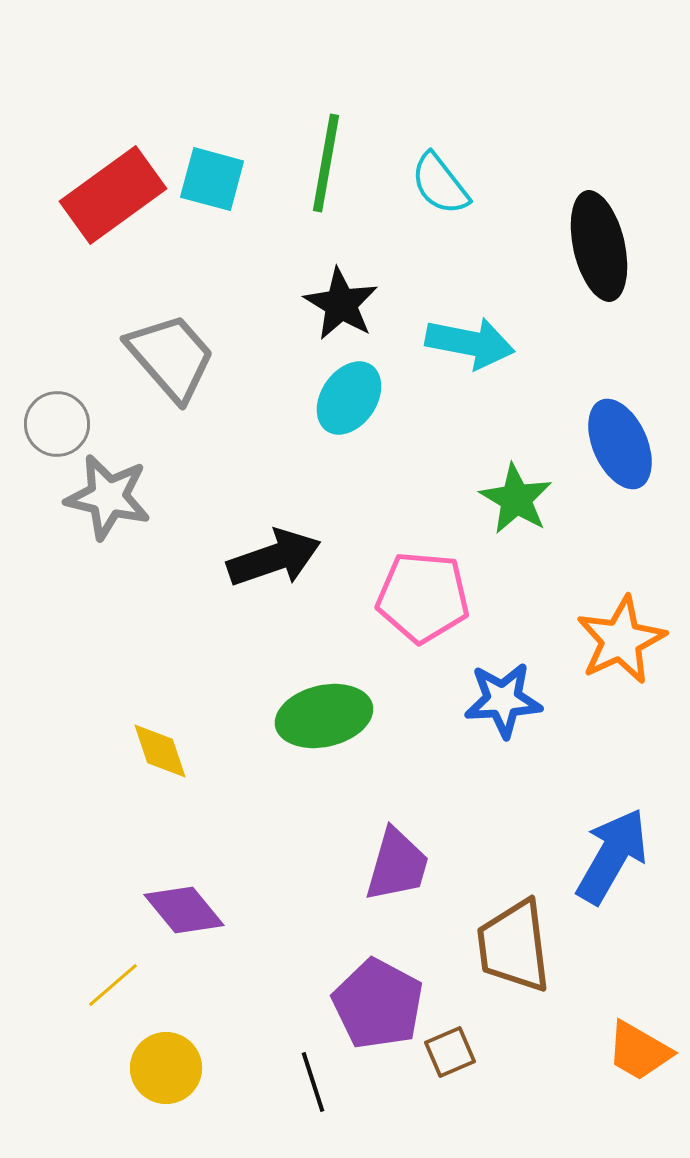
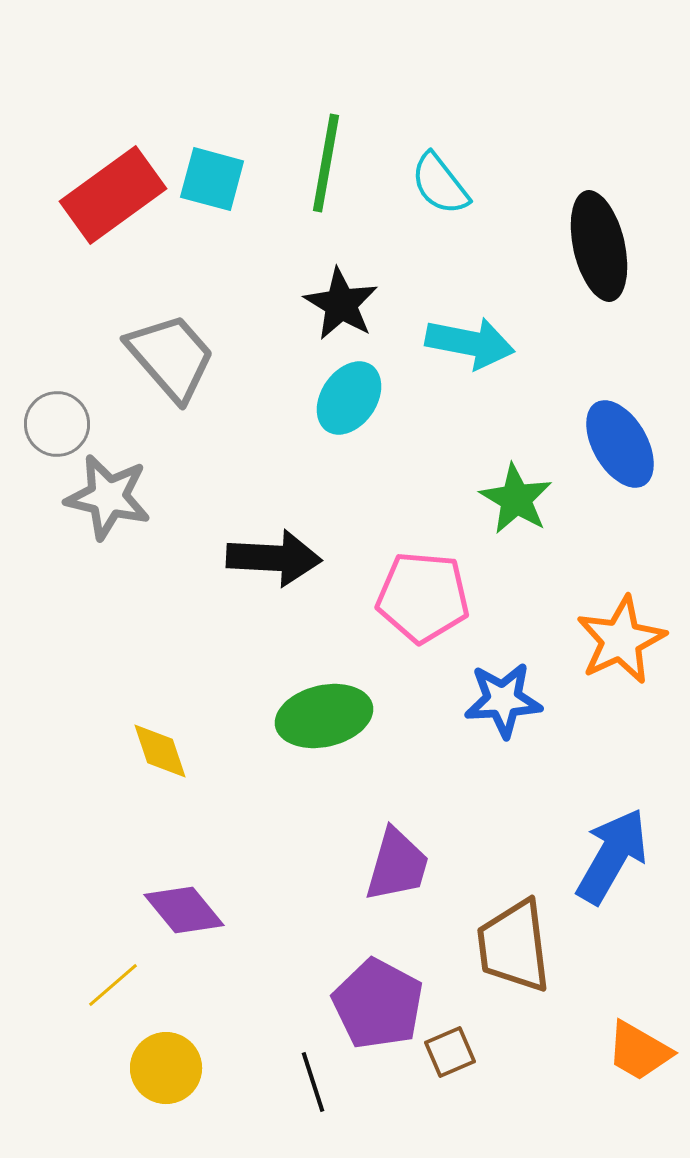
blue ellipse: rotated 6 degrees counterclockwise
black arrow: rotated 22 degrees clockwise
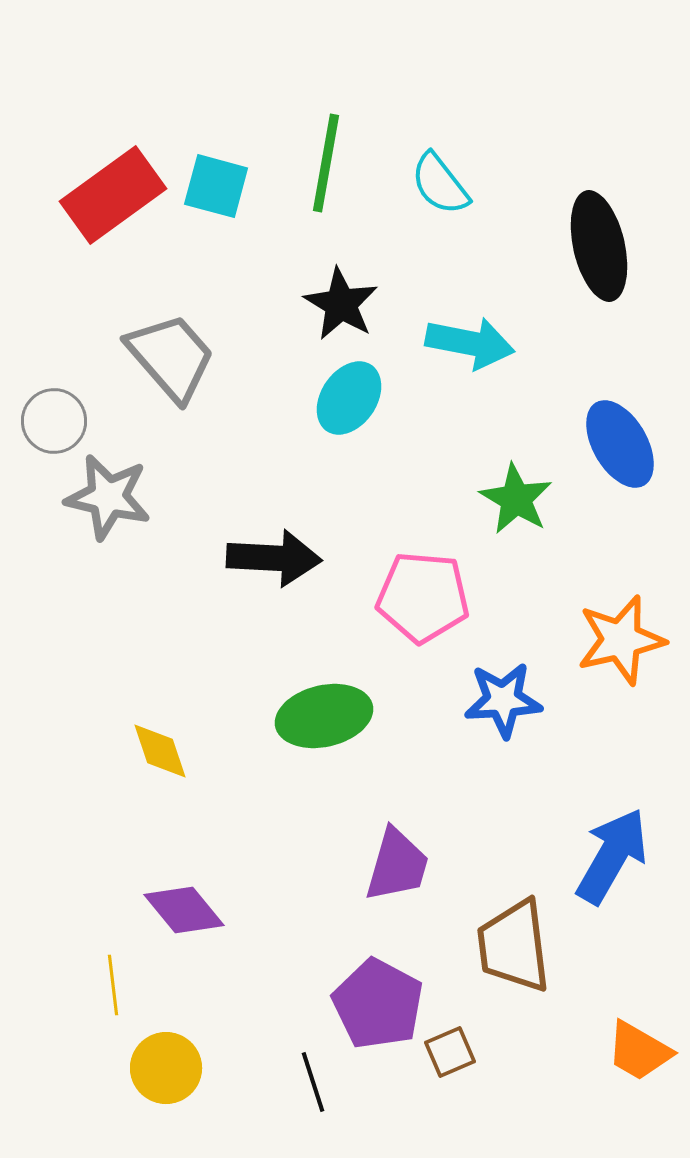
cyan square: moved 4 px right, 7 px down
gray circle: moved 3 px left, 3 px up
orange star: rotated 12 degrees clockwise
yellow line: rotated 56 degrees counterclockwise
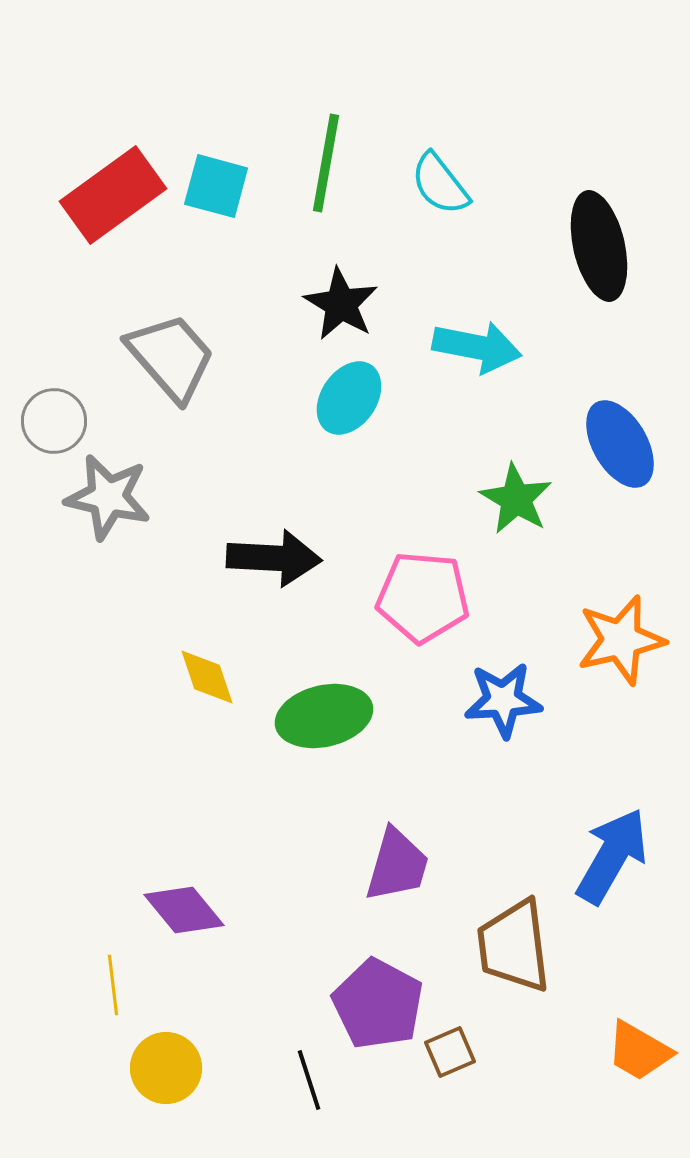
cyan arrow: moved 7 px right, 4 px down
yellow diamond: moved 47 px right, 74 px up
black line: moved 4 px left, 2 px up
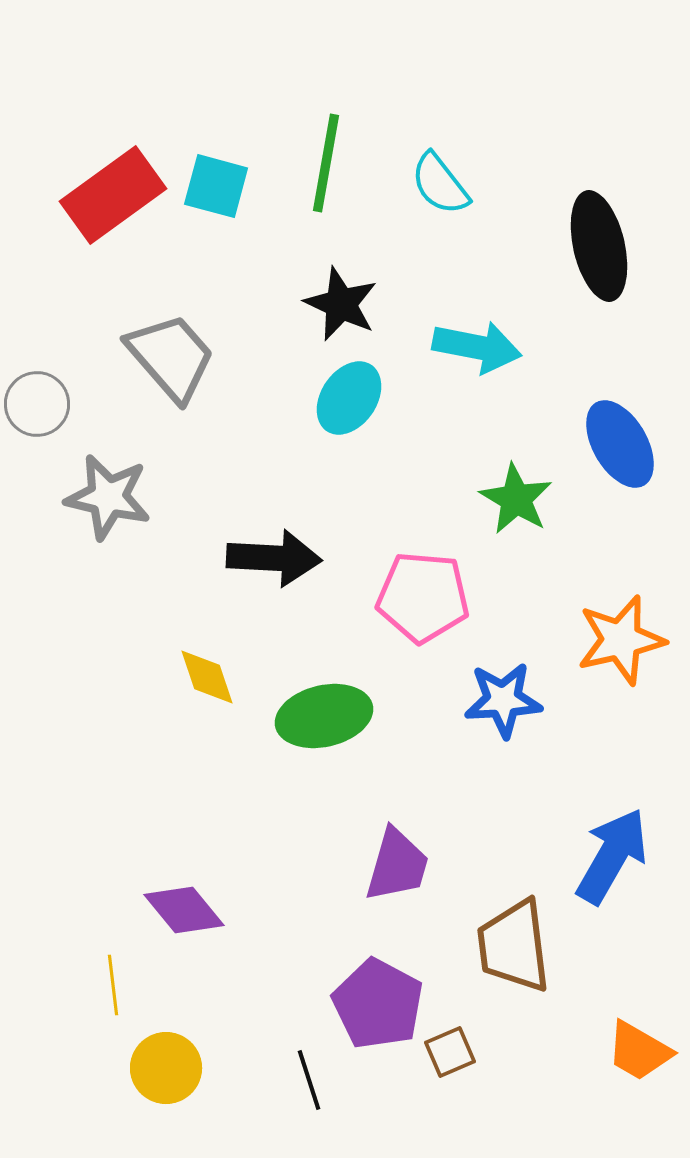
black star: rotated 6 degrees counterclockwise
gray circle: moved 17 px left, 17 px up
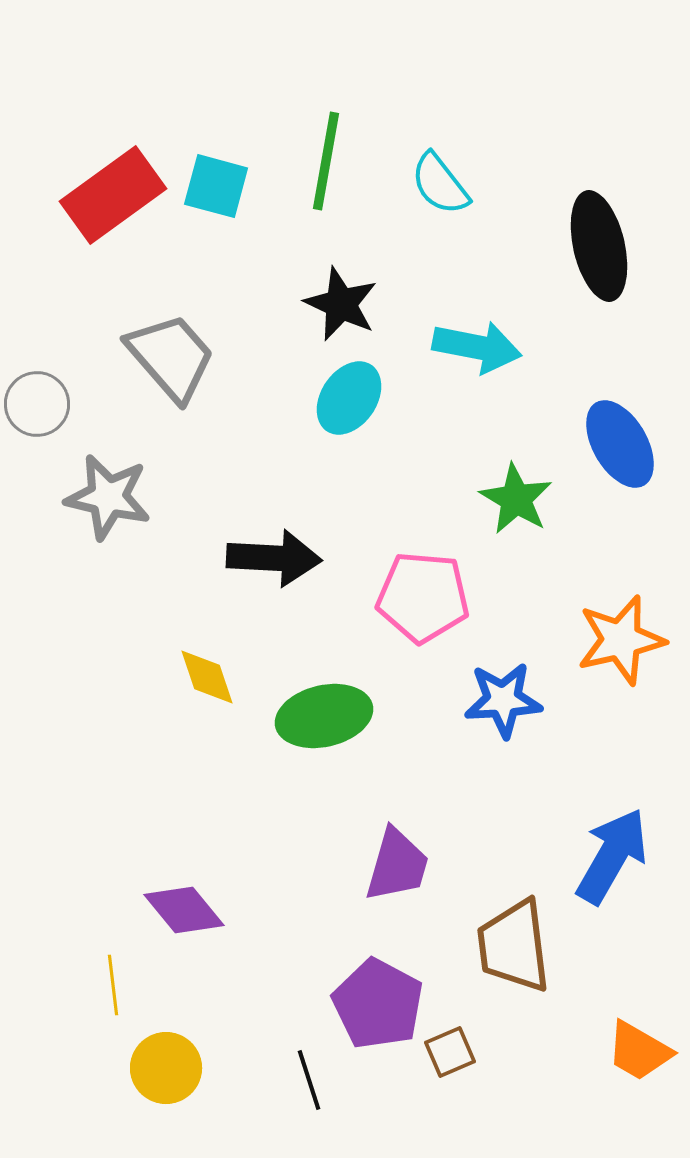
green line: moved 2 px up
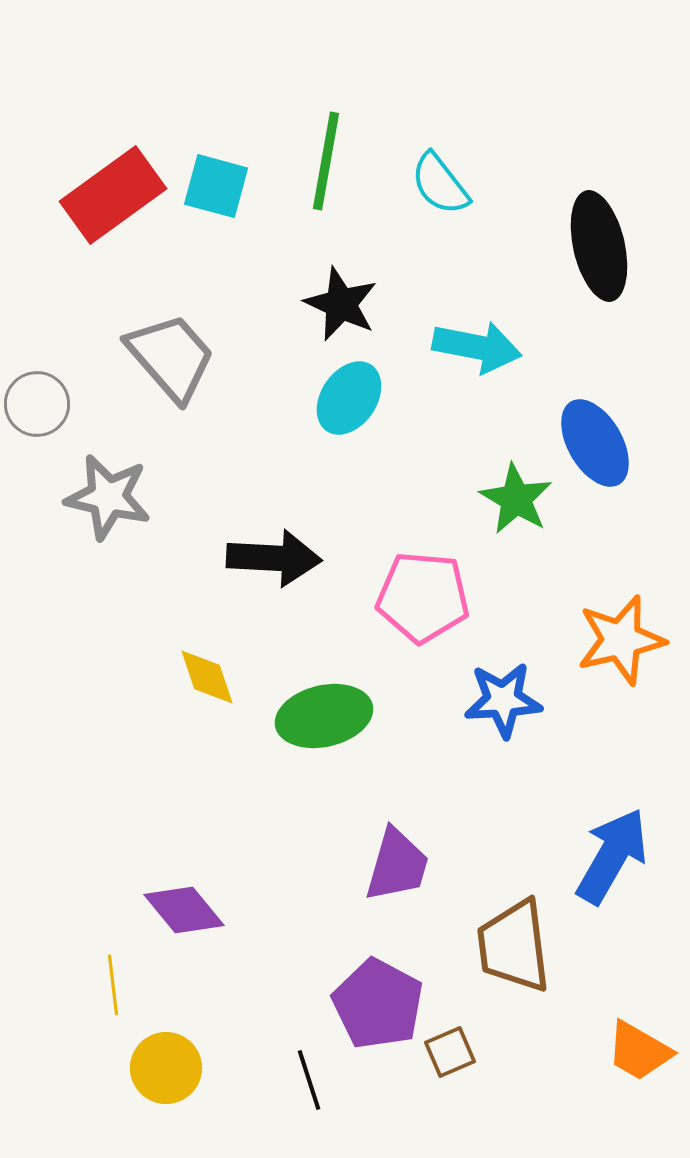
blue ellipse: moved 25 px left, 1 px up
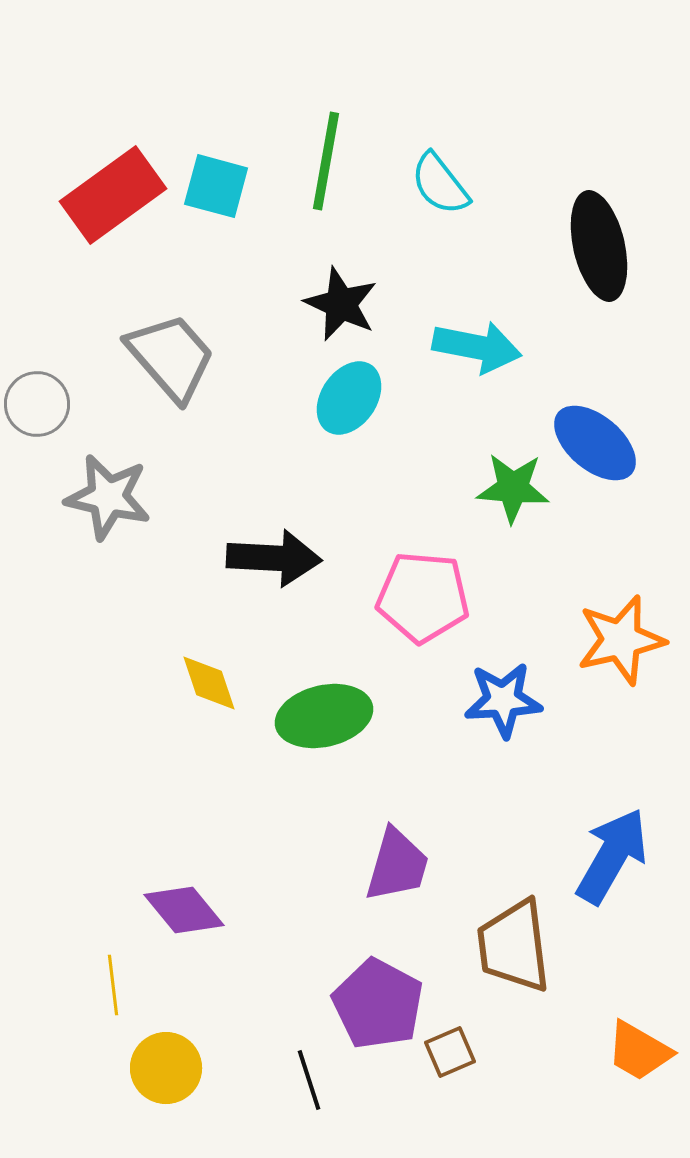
blue ellipse: rotated 20 degrees counterclockwise
green star: moved 3 px left, 11 px up; rotated 26 degrees counterclockwise
yellow diamond: moved 2 px right, 6 px down
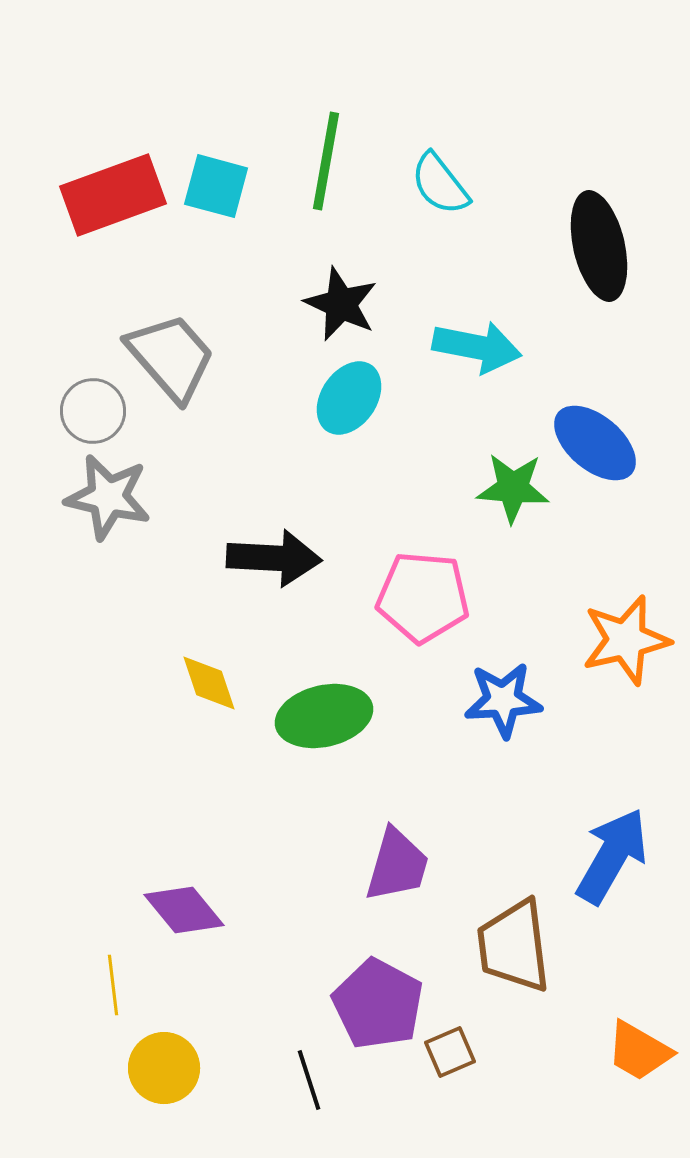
red rectangle: rotated 16 degrees clockwise
gray circle: moved 56 px right, 7 px down
orange star: moved 5 px right
yellow circle: moved 2 px left
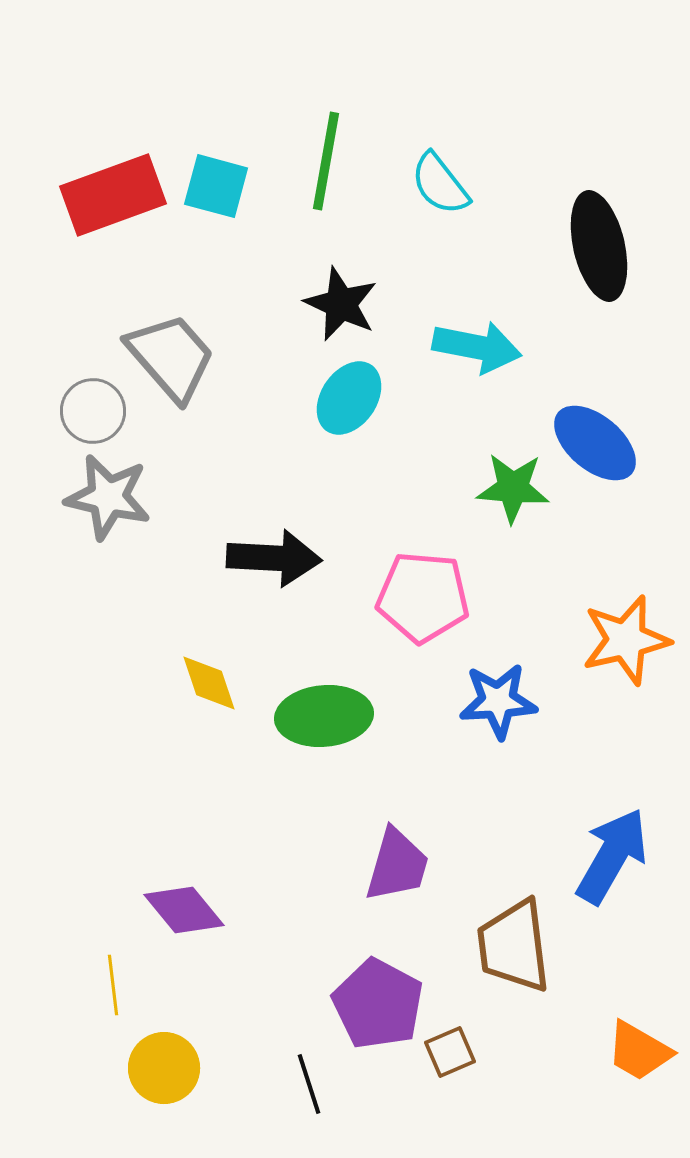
blue star: moved 5 px left, 1 px down
green ellipse: rotated 8 degrees clockwise
black line: moved 4 px down
